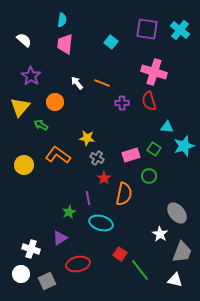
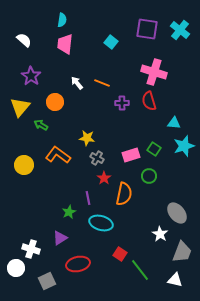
cyan triangle: moved 7 px right, 4 px up
white circle: moved 5 px left, 6 px up
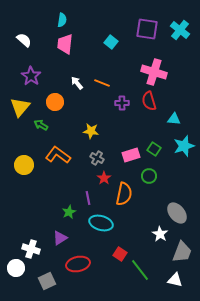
cyan triangle: moved 4 px up
yellow star: moved 4 px right, 7 px up
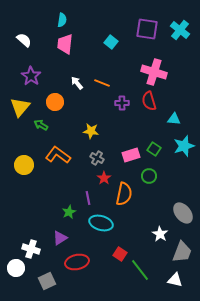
gray ellipse: moved 6 px right
red ellipse: moved 1 px left, 2 px up
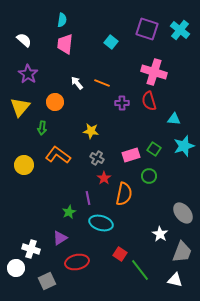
purple square: rotated 10 degrees clockwise
purple star: moved 3 px left, 2 px up
green arrow: moved 1 px right, 3 px down; rotated 112 degrees counterclockwise
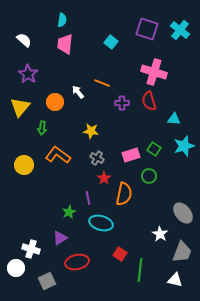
white arrow: moved 1 px right, 9 px down
green line: rotated 45 degrees clockwise
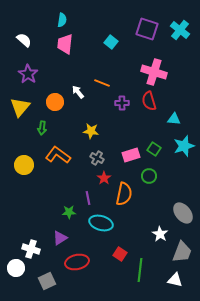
green star: rotated 24 degrees clockwise
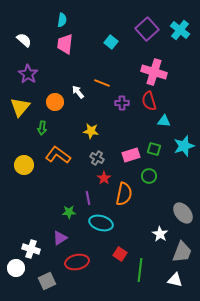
purple square: rotated 30 degrees clockwise
cyan triangle: moved 10 px left, 2 px down
green square: rotated 16 degrees counterclockwise
